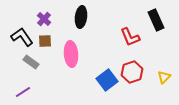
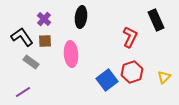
red L-shape: rotated 130 degrees counterclockwise
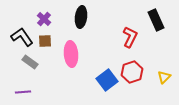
gray rectangle: moved 1 px left
purple line: rotated 28 degrees clockwise
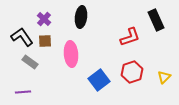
red L-shape: rotated 45 degrees clockwise
blue square: moved 8 px left
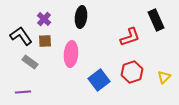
black L-shape: moved 1 px left, 1 px up
pink ellipse: rotated 10 degrees clockwise
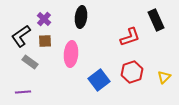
black L-shape: rotated 90 degrees counterclockwise
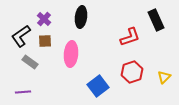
blue square: moved 1 px left, 6 px down
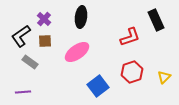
pink ellipse: moved 6 px right, 2 px up; rotated 50 degrees clockwise
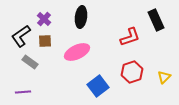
pink ellipse: rotated 10 degrees clockwise
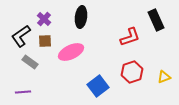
pink ellipse: moved 6 px left
yellow triangle: rotated 24 degrees clockwise
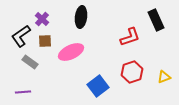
purple cross: moved 2 px left
